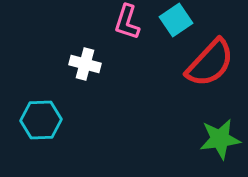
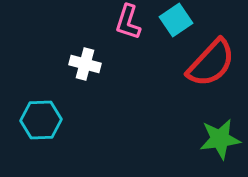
pink L-shape: moved 1 px right
red semicircle: moved 1 px right
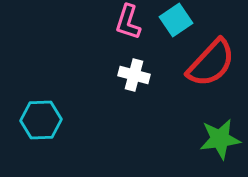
white cross: moved 49 px right, 11 px down
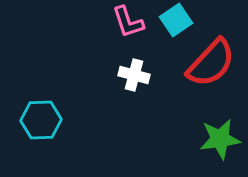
pink L-shape: rotated 36 degrees counterclockwise
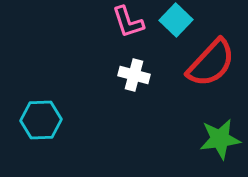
cyan square: rotated 12 degrees counterclockwise
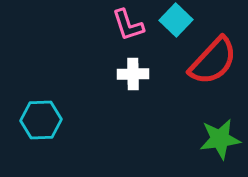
pink L-shape: moved 3 px down
red semicircle: moved 2 px right, 2 px up
white cross: moved 1 px left, 1 px up; rotated 16 degrees counterclockwise
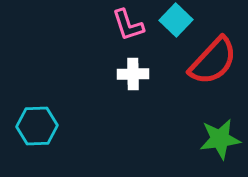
cyan hexagon: moved 4 px left, 6 px down
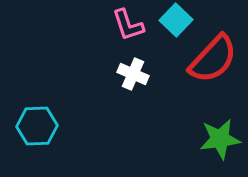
red semicircle: moved 2 px up
white cross: rotated 24 degrees clockwise
